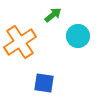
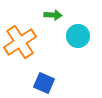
green arrow: rotated 42 degrees clockwise
blue square: rotated 15 degrees clockwise
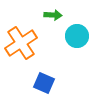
cyan circle: moved 1 px left
orange cross: moved 1 px right, 1 px down
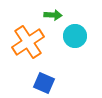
cyan circle: moved 2 px left
orange cross: moved 7 px right, 1 px up
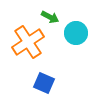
green arrow: moved 3 px left, 2 px down; rotated 24 degrees clockwise
cyan circle: moved 1 px right, 3 px up
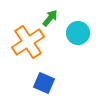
green arrow: moved 1 px down; rotated 78 degrees counterclockwise
cyan circle: moved 2 px right
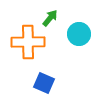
cyan circle: moved 1 px right, 1 px down
orange cross: rotated 32 degrees clockwise
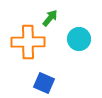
cyan circle: moved 5 px down
